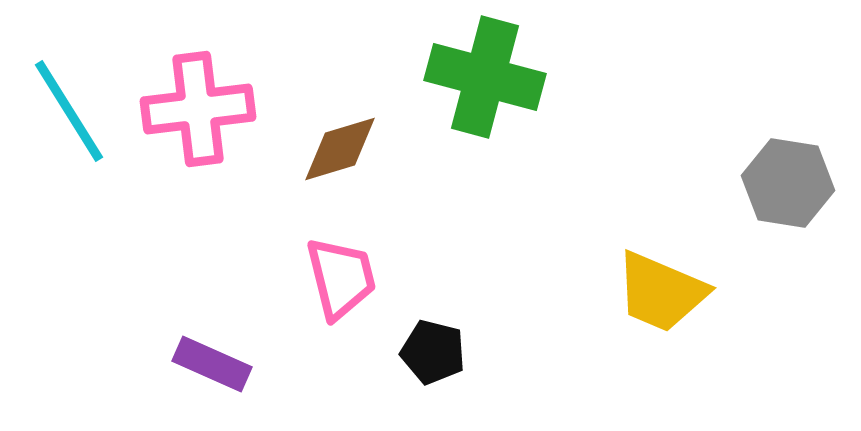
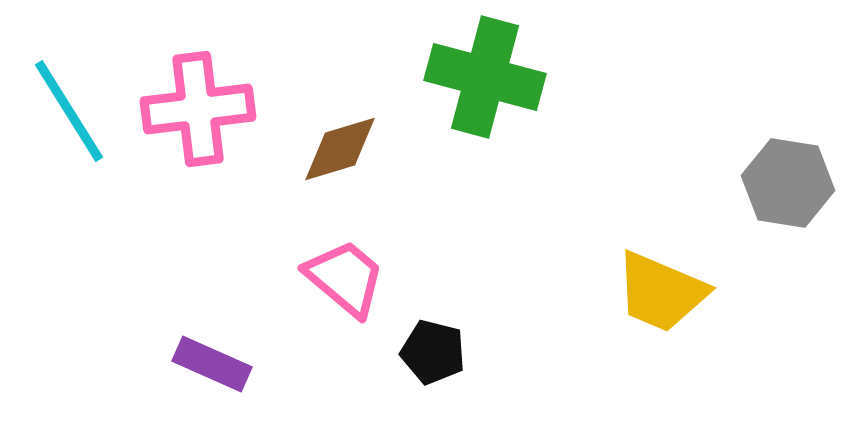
pink trapezoid: moved 4 px right; rotated 36 degrees counterclockwise
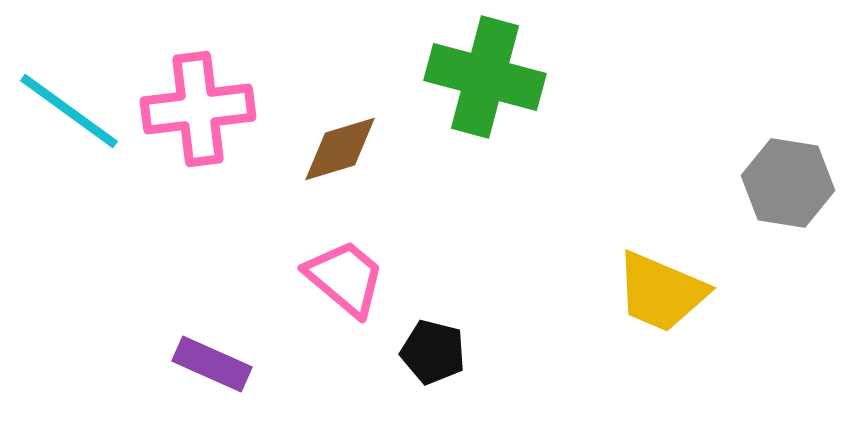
cyan line: rotated 22 degrees counterclockwise
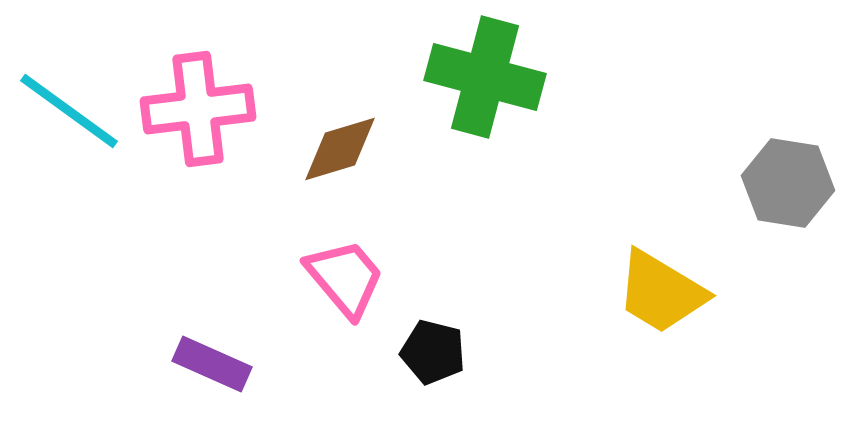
pink trapezoid: rotated 10 degrees clockwise
yellow trapezoid: rotated 8 degrees clockwise
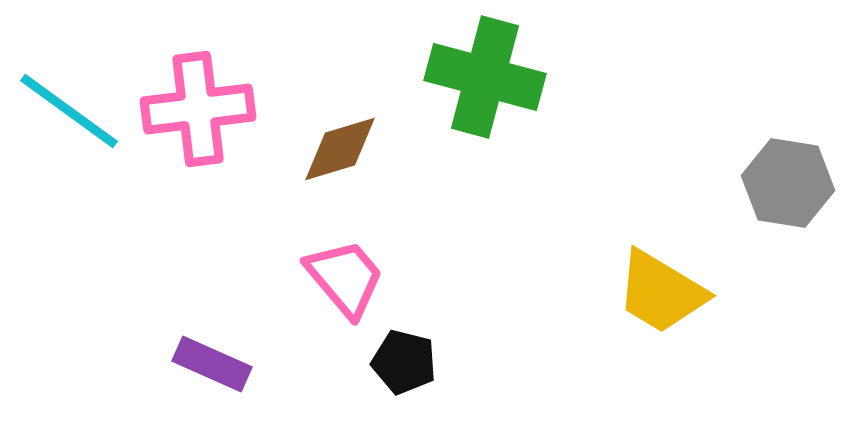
black pentagon: moved 29 px left, 10 px down
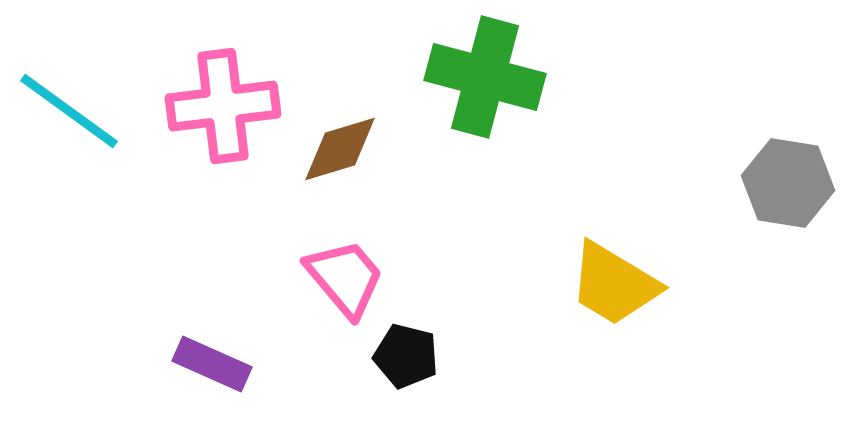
pink cross: moved 25 px right, 3 px up
yellow trapezoid: moved 47 px left, 8 px up
black pentagon: moved 2 px right, 6 px up
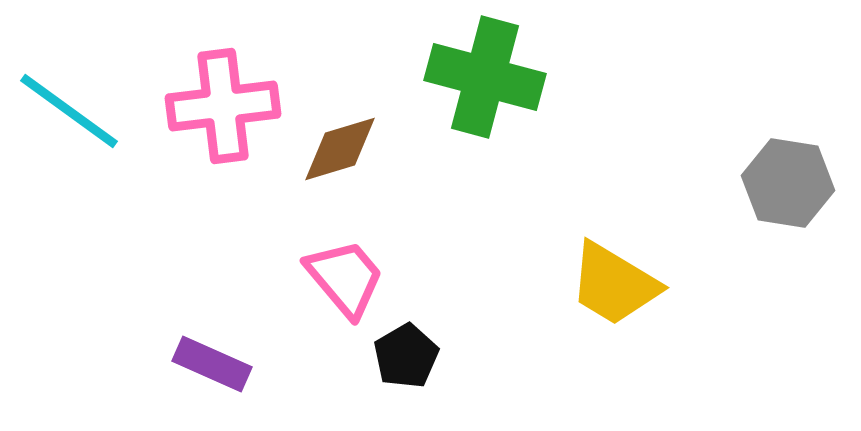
black pentagon: rotated 28 degrees clockwise
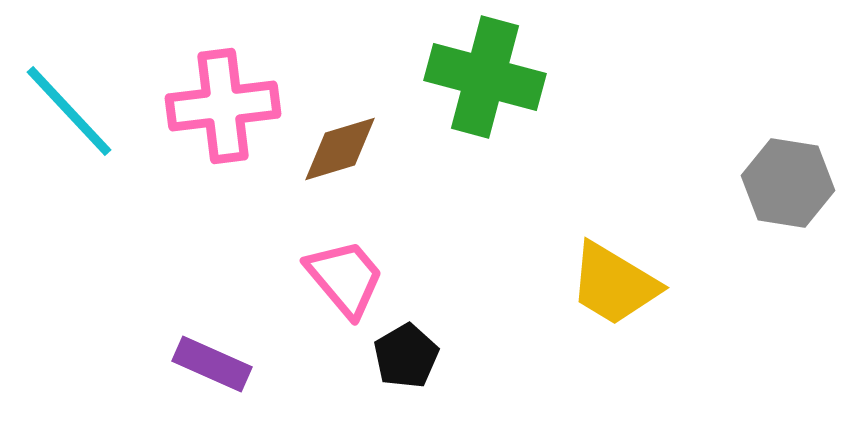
cyan line: rotated 11 degrees clockwise
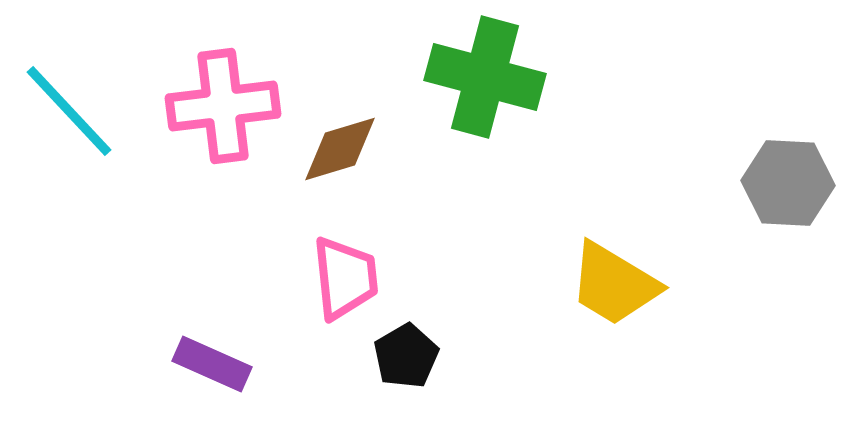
gray hexagon: rotated 6 degrees counterclockwise
pink trapezoid: rotated 34 degrees clockwise
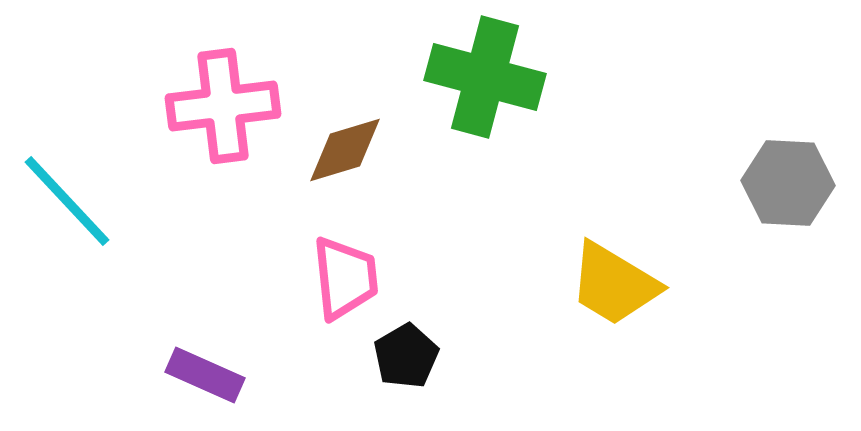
cyan line: moved 2 px left, 90 px down
brown diamond: moved 5 px right, 1 px down
purple rectangle: moved 7 px left, 11 px down
